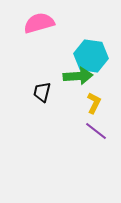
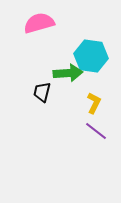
green arrow: moved 10 px left, 3 px up
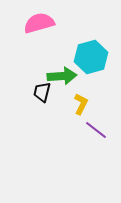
cyan hexagon: moved 1 px down; rotated 24 degrees counterclockwise
green arrow: moved 6 px left, 3 px down
yellow L-shape: moved 13 px left, 1 px down
purple line: moved 1 px up
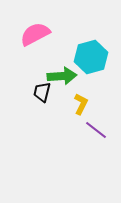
pink semicircle: moved 4 px left, 11 px down; rotated 12 degrees counterclockwise
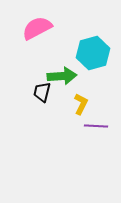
pink semicircle: moved 2 px right, 6 px up
cyan hexagon: moved 2 px right, 4 px up
purple line: moved 4 px up; rotated 35 degrees counterclockwise
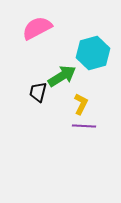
green arrow: rotated 28 degrees counterclockwise
black trapezoid: moved 4 px left
purple line: moved 12 px left
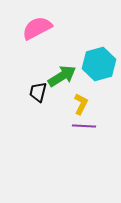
cyan hexagon: moved 6 px right, 11 px down
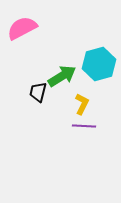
pink semicircle: moved 15 px left
yellow L-shape: moved 1 px right
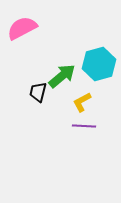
green arrow: rotated 8 degrees counterclockwise
yellow L-shape: moved 2 px up; rotated 145 degrees counterclockwise
